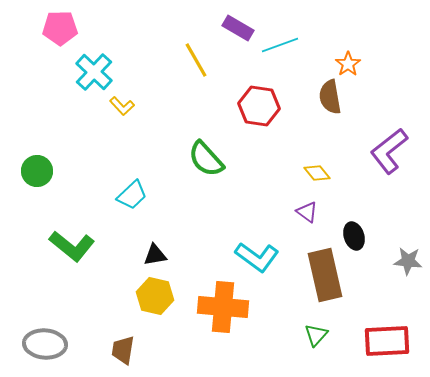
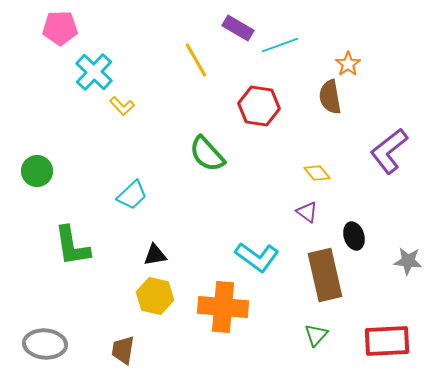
green semicircle: moved 1 px right, 5 px up
green L-shape: rotated 42 degrees clockwise
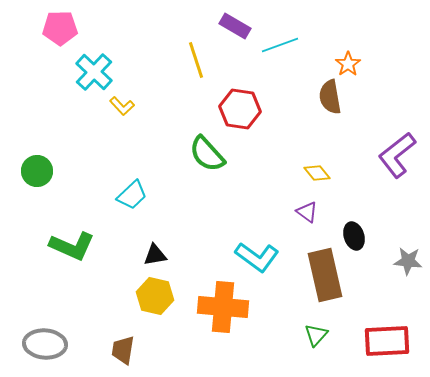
purple rectangle: moved 3 px left, 2 px up
yellow line: rotated 12 degrees clockwise
red hexagon: moved 19 px left, 3 px down
purple L-shape: moved 8 px right, 4 px down
green L-shape: rotated 57 degrees counterclockwise
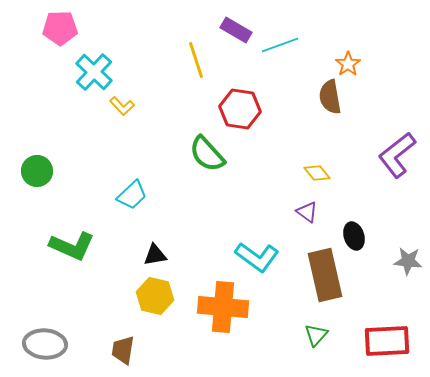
purple rectangle: moved 1 px right, 4 px down
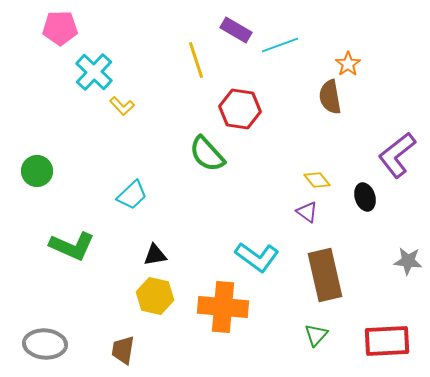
yellow diamond: moved 7 px down
black ellipse: moved 11 px right, 39 px up
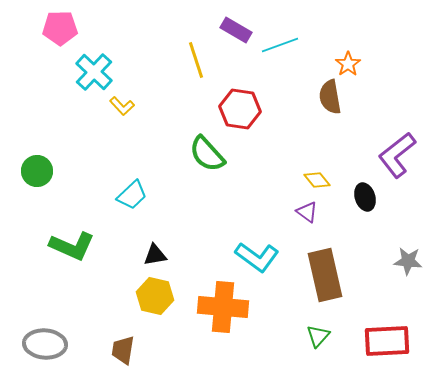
green triangle: moved 2 px right, 1 px down
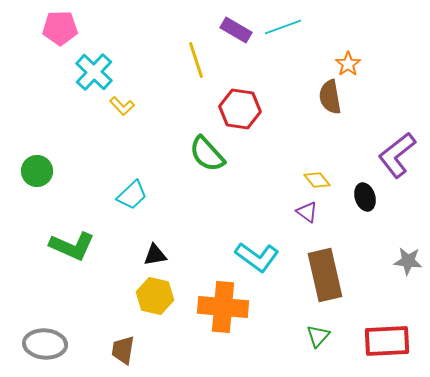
cyan line: moved 3 px right, 18 px up
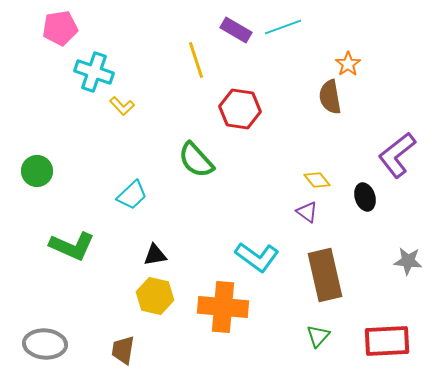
pink pentagon: rotated 8 degrees counterclockwise
cyan cross: rotated 24 degrees counterclockwise
green semicircle: moved 11 px left, 6 px down
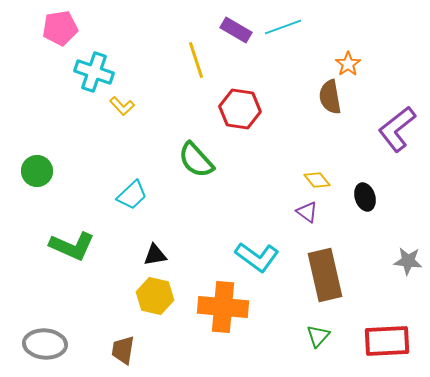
purple L-shape: moved 26 px up
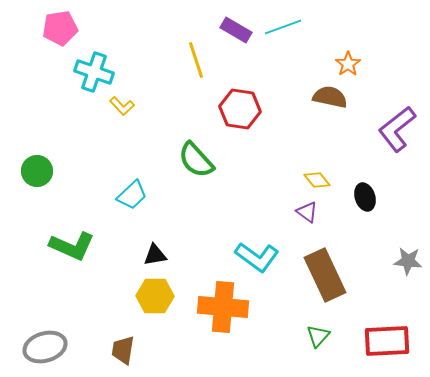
brown semicircle: rotated 112 degrees clockwise
brown rectangle: rotated 12 degrees counterclockwise
yellow hexagon: rotated 12 degrees counterclockwise
gray ellipse: moved 3 px down; rotated 21 degrees counterclockwise
